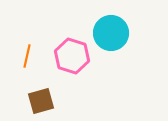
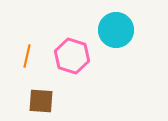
cyan circle: moved 5 px right, 3 px up
brown square: rotated 20 degrees clockwise
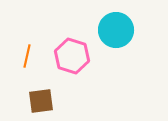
brown square: rotated 12 degrees counterclockwise
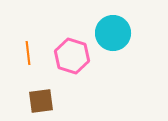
cyan circle: moved 3 px left, 3 px down
orange line: moved 1 px right, 3 px up; rotated 20 degrees counterclockwise
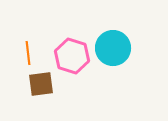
cyan circle: moved 15 px down
brown square: moved 17 px up
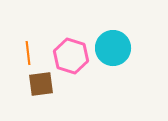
pink hexagon: moved 1 px left
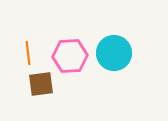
cyan circle: moved 1 px right, 5 px down
pink hexagon: moved 1 px left; rotated 20 degrees counterclockwise
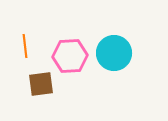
orange line: moved 3 px left, 7 px up
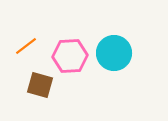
orange line: moved 1 px right; rotated 60 degrees clockwise
brown square: moved 1 px left, 1 px down; rotated 24 degrees clockwise
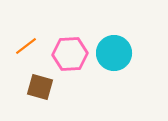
pink hexagon: moved 2 px up
brown square: moved 2 px down
